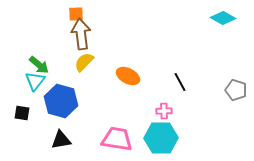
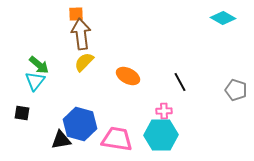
blue hexagon: moved 19 px right, 23 px down
cyan hexagon: moved 3 px up
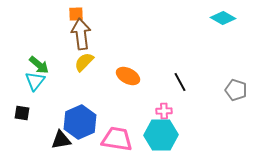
blue hexagon: moved 2 px up; rotated 20 degrees clockwise
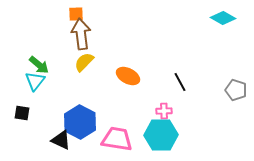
blue hexagon: rotated 8 degrees counterclockwise
black triangle: rotated 35 degrees clockwise
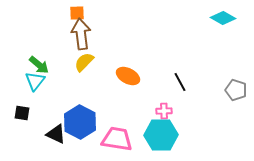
orange square: moved 1 px right, 1 px up
black triangle: moved 5 px left, 6 px up
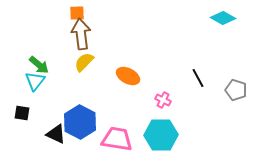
black line: moved 18 px right, 4 px up
pink cross: moved 1 px left, 11 px up; rotated 28 degrees clockwise
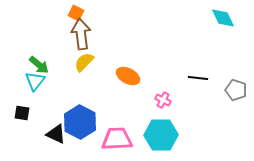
orange square: moved 1 px left; rotated 28 degrees clockwise
cyan diamond: rotated 35 degrees clockwise
black line: rotated 54 degrees counterclockwise
pink trapezoid: rotated 12 degrees counterclockwise
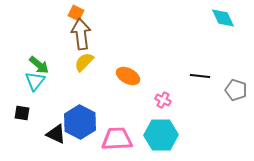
black line: moved 2 px right, 2 px up
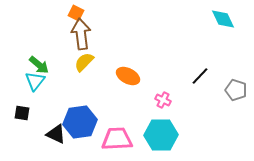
cyan diamond: moved 1 px down
black line: rotated 54 degrees counterclockwise
blue hexagon: rotated 24 degrees clockwise
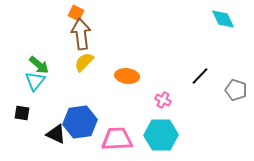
orange ellipse: moved 1 px left; rotated 20 degrees counterclockwise
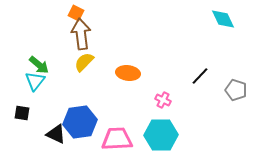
orange ellipse: moved 1 px right, 3 px up
